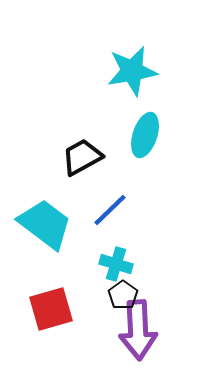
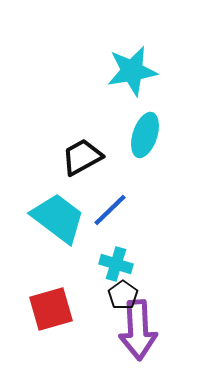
cyan trapezoid: moved 13 px right, 6 px up
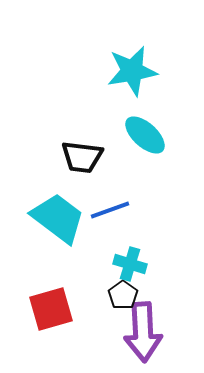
cyan ellipse: rotated 66 degrees counterclockwise
black trapezoid: rotated 144 degrees counterclockwise
blue line: rotated 24 degrees clockwise
cyan cross: moved 14 px right
purple arrow: moved 5 px right, 2 px down
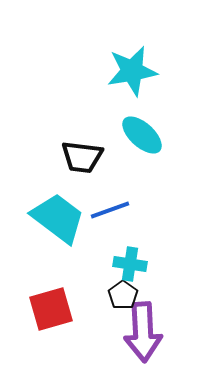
cyan ellipse: moved 3 px left
cyan cross: rotated 8 degrees counterclockwise
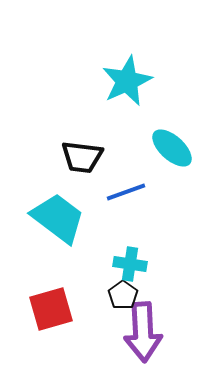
cyan star: moved 5 px left, 10 px down; rotated 15 degrees counterclockwise
cyan ellipse: moved 30 px right, 13 px down
blue line: moved 16 px right, 18 px up
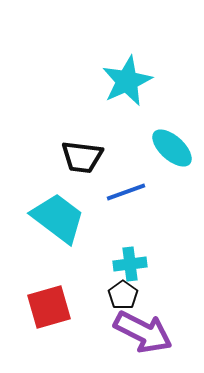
cyan cross: rotated 16 degrees counterclockwise
red square: moved 2 px left, 2 px up
purple arrow: rotated 60 degrees counterclockwise
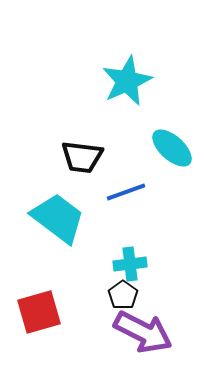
red square: moved 10 px left, 5 px down
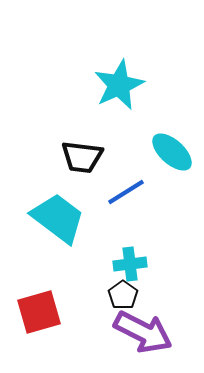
cyan star: moved 8 px left, 4 px down
cyan ellipse: moved 4 px down
blue line: rotated 12 degrees counterclockwise
